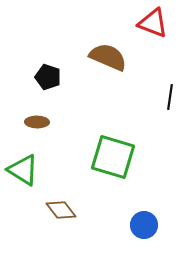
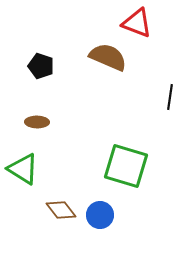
red triangle: moved 16 px left
black pentagon: moved 7 px left, 11 px up
green square: moved 13 px right, 9 px down
green triangle: moved 1 px up
blue circle: moved 44 px left, 10 px up
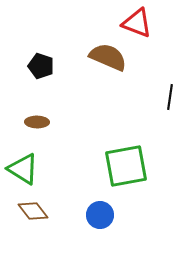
green square: rotated 27 degrees counterclockwise
brown diamond: moved 28 px left, 1 px down
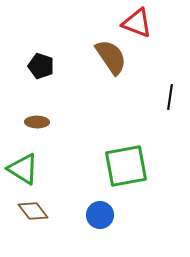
brown semicircle: moved 3 px right; rotated 33 degrees clockwise
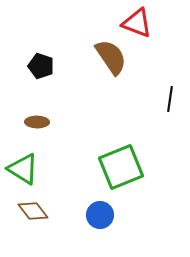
black line: moved 2 px down
green square: moved 5 px left, 1 px down; rotated 12 degrees counterclockwise
